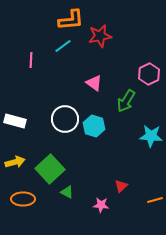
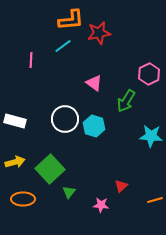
red star: moved 1 px left, 3 px up
green triangle: moved 2 px right; rotated 40 degrees clockwise
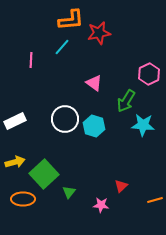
cyan line: moved 1 px left, 1 px down; rotated 12 degrees counterclockwise
white rectangle: rotated 40 degrees counterclockwise
cyan star: moved 8 px left, 11 px up
green square: moved 6 px left, 5 px down
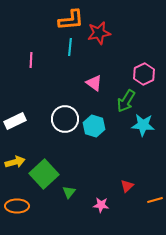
cyan line: moved 8 px right; rotated 36 degrees counterclockwise
pink hexagon: moved 5 px left
red triangle: moved 6 px right
orange ellipse: moved 6 px left, 7 px down
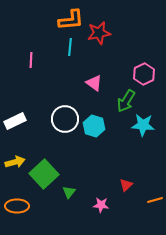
red triangle: moved 1 px left, 1 px up
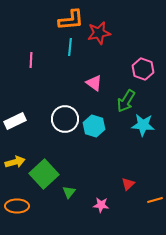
pink hexagon: moved 1 px left, 5 px up; rotated 15 degrees counterclockwise
red triangle: moved 2 px right, 1 px up
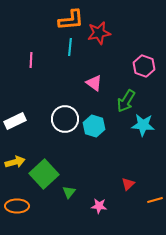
pink hexagon: moved 1 px right, 3 px up
pink star: moved 2 px left, 1 px down
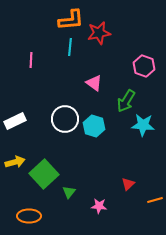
orange ellipse: moved 12 px right, 10 px down
